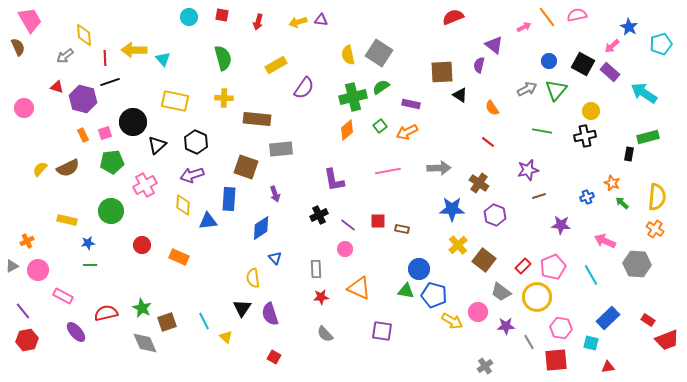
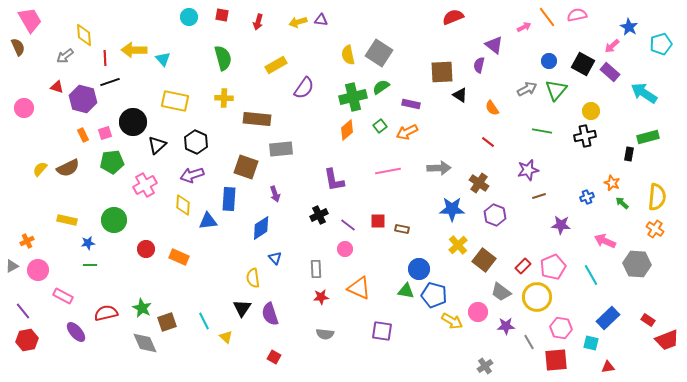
green circle at (111, 211): moved 3 px right, 9 px down
red circle at (142, 245): moved 4 px right, 4 px down
gray semicircle at (325, 334): rotated 42 degrees counterclockwise
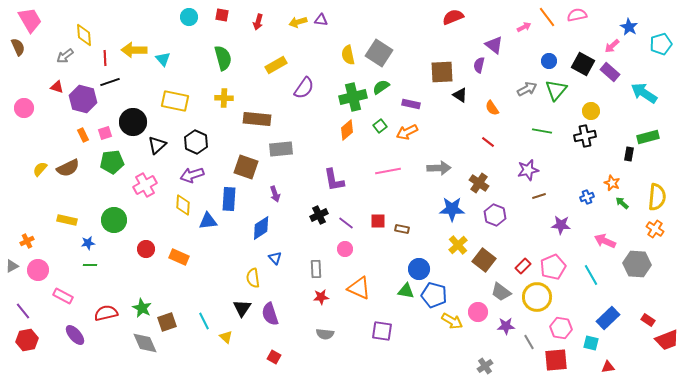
purple line at (348, 225): moved 2 px left, 2 px up
purple ellipse at (76, 332): moved 1 px left, 3 px down
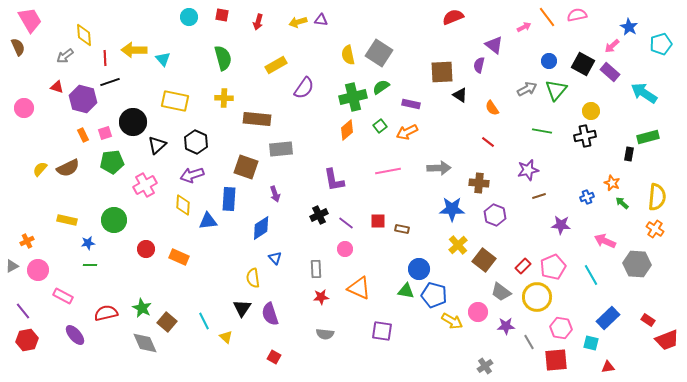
brown cross at (479, 183): rotated 30 degrees counterclockwise
brown square at (167, 322): rotated 30 degrees counterclockwise
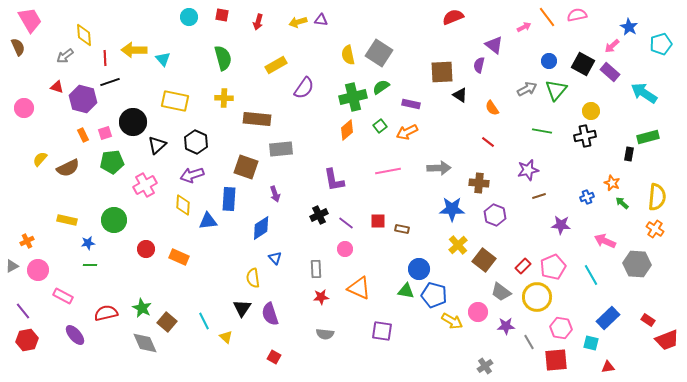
yellow semicircle at (40, 169): moved 10 px up
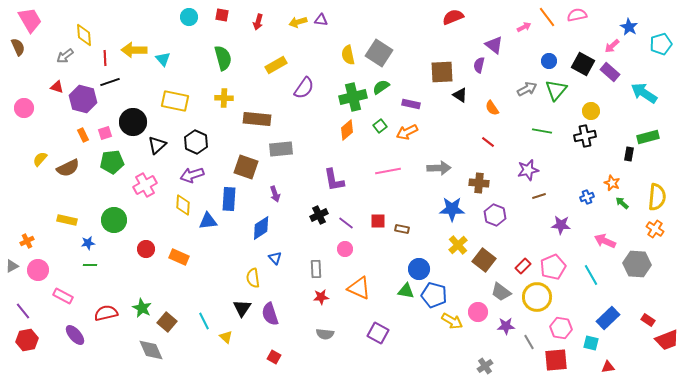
purple square at (382, 331): moved 4 px left, 2 px down; rotated 20 degrees clockwise
gray diamond at (145, 343): moved 6 px right, 7 px down
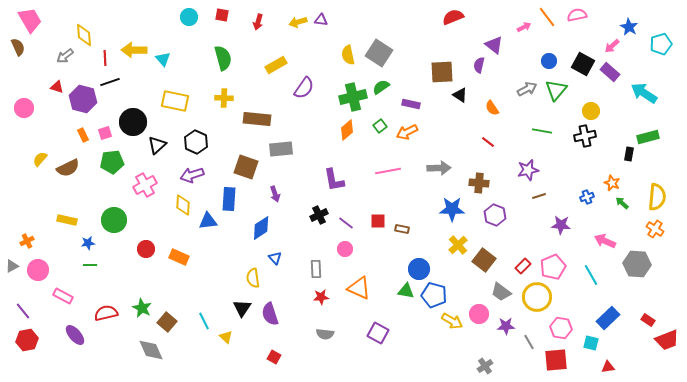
pink circle at (478, 312): moved 1 px right, 2 px down
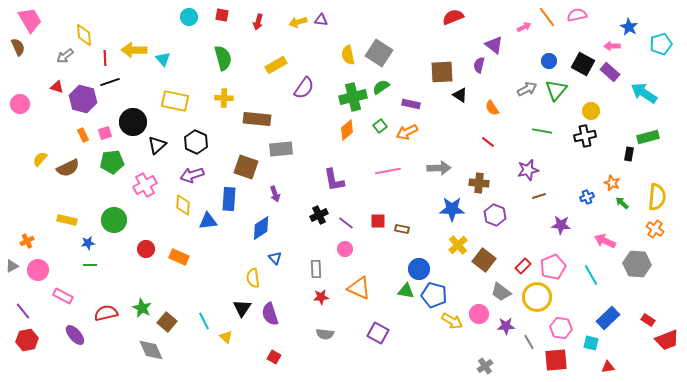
pink arrow at (612, 46): rotated 42 degrees clockwise
pink circle at (24, 108): moved 4 px left, 4 px up
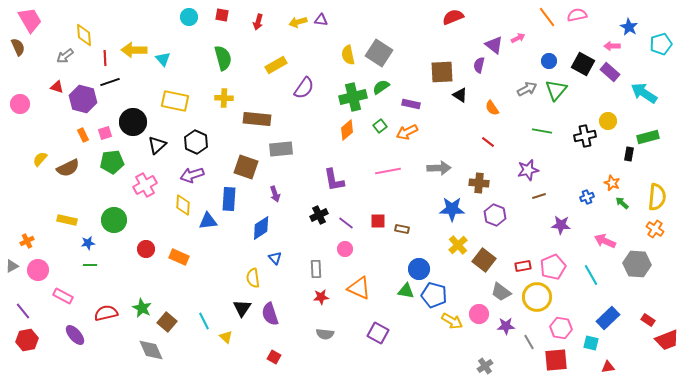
pink arrow at (524, 27): moved 6 px left, 11 px down
yellow circle at (591, 111): moved 17 px right, 10 px down
red rectangle at (523, 266): rotated 35 degrees clockwise
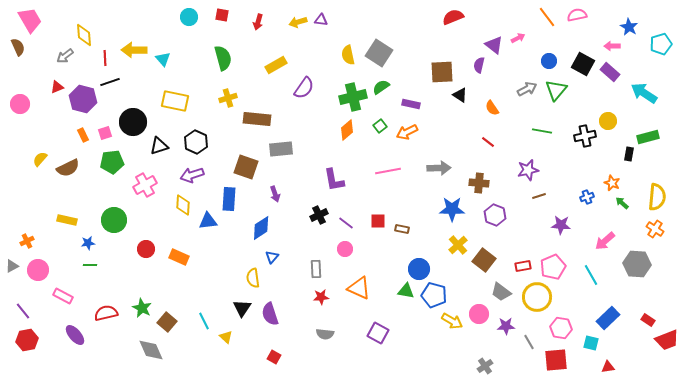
red triangle at (57, 87): rotated 40 degrees counterclockwise
yellow cross at (224, 98): moved 4 px right; rotated 18 degrees counterclockwise
black triangle at (157, 145): moved 2 px right, 1 px down; rotated 24 degrees clockwise
pink arrow at (605, 241): rotated 65 degrees counterclockwise
blue triangle at (275, 258): moved 3 px left, 1 px up; rotated 24 degrees clockwise
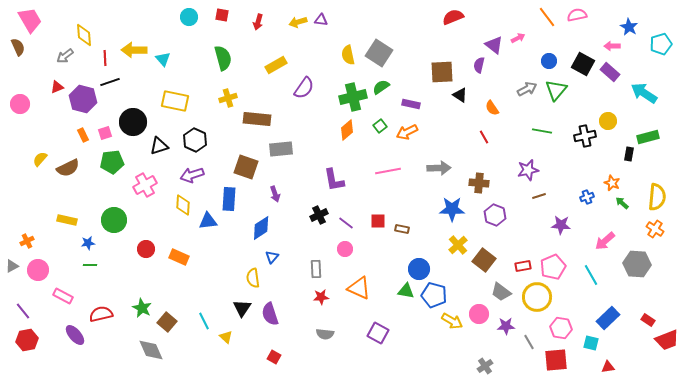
black hexagon at (196, 142): moved 1 px left, 2 px up
red line at (488, 142): moved 4 px left, 5 px up; rotated 24 degrees clockwise
red semicircle at (106, 313): moved 5 px left, 1 px down
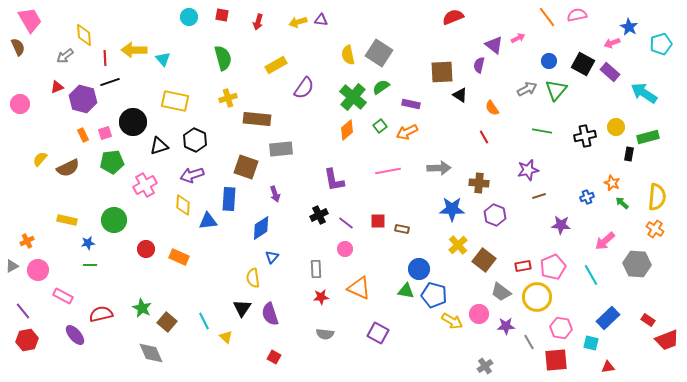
pink arrow at (612, 46): moved 3 px up; rotated 21 degrees counterclockwise
green cross at (353, 97): rotated 36 degrees counterclockwise
yellow circle at (608, 121): moved 8 px right, 6 px down
gray diamond at (151, 350): moved 3 px down
